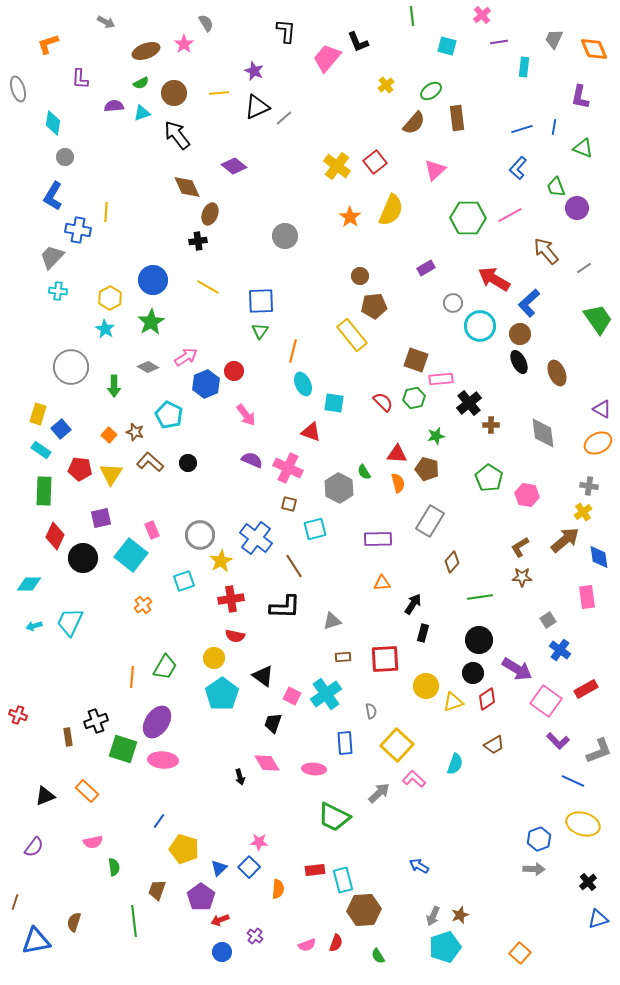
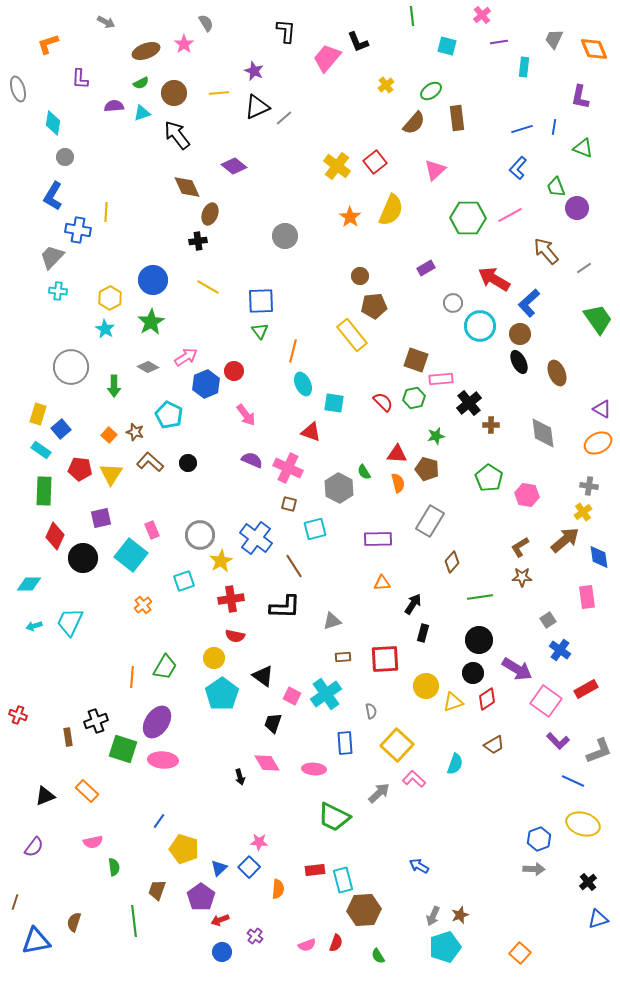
green triangle at (260, 331): rotated 12 degrees counterclockwise
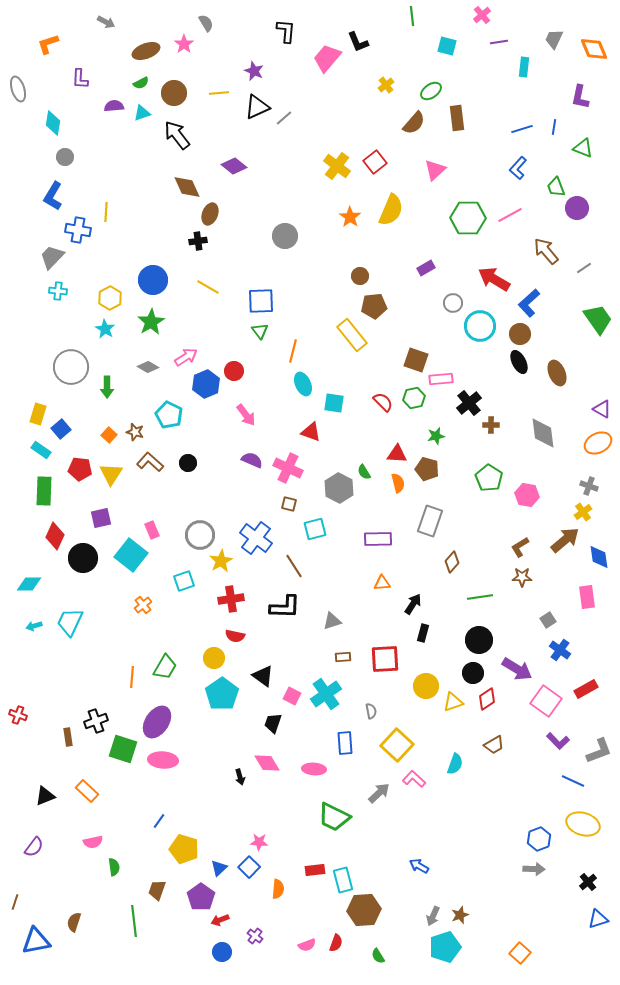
green arrow at (114, 386): moved 7 px left, 1 px down
gray cross at (589, 486): rotated 12 degrees clockwise
gray rectangle at (430, 521): rotated 12 degrees counterclockwise
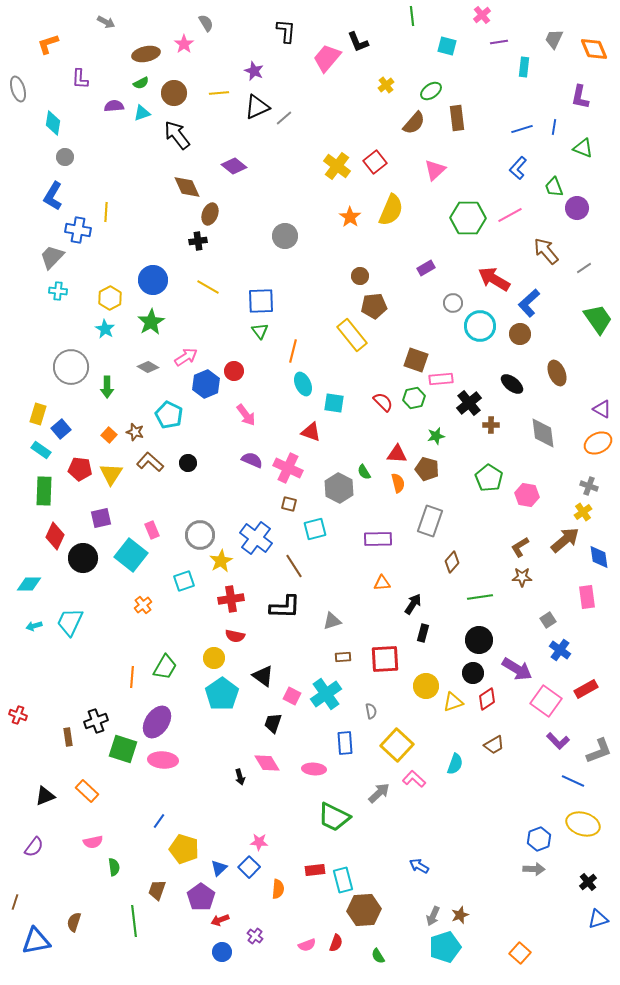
brown ellipse at (146, 51): moved 3 px down; rotated 8 degrees clockwise
green trapezoid at (556, 187): moved 2 px left
black ellipse at (519, 362): moved 7 px left, 22 px down; rotated 25 degrees counterclockwise
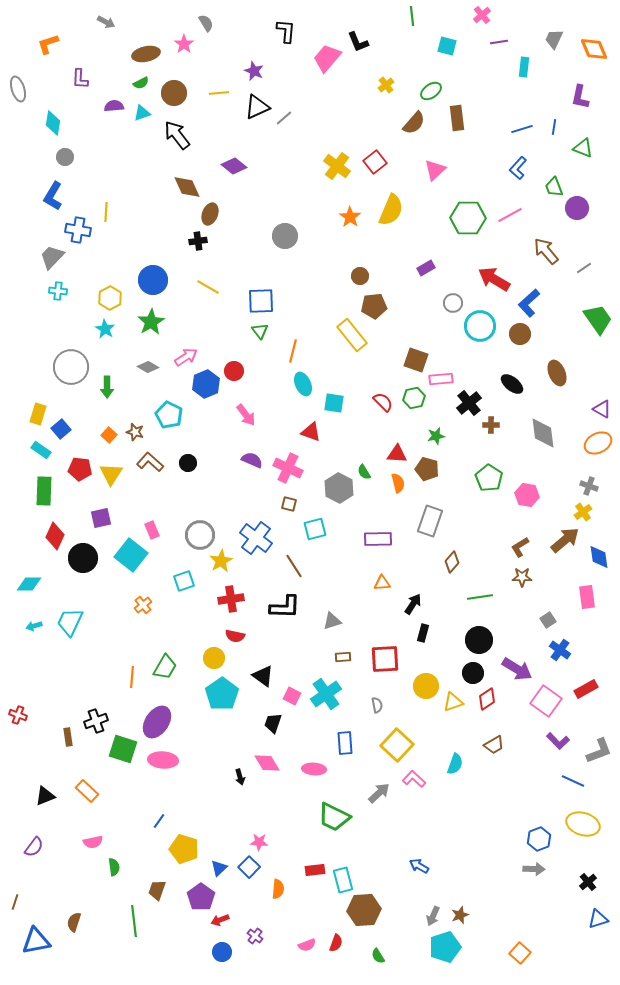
gray semicircle at (371, 711): moved 6 px right, 6 px up
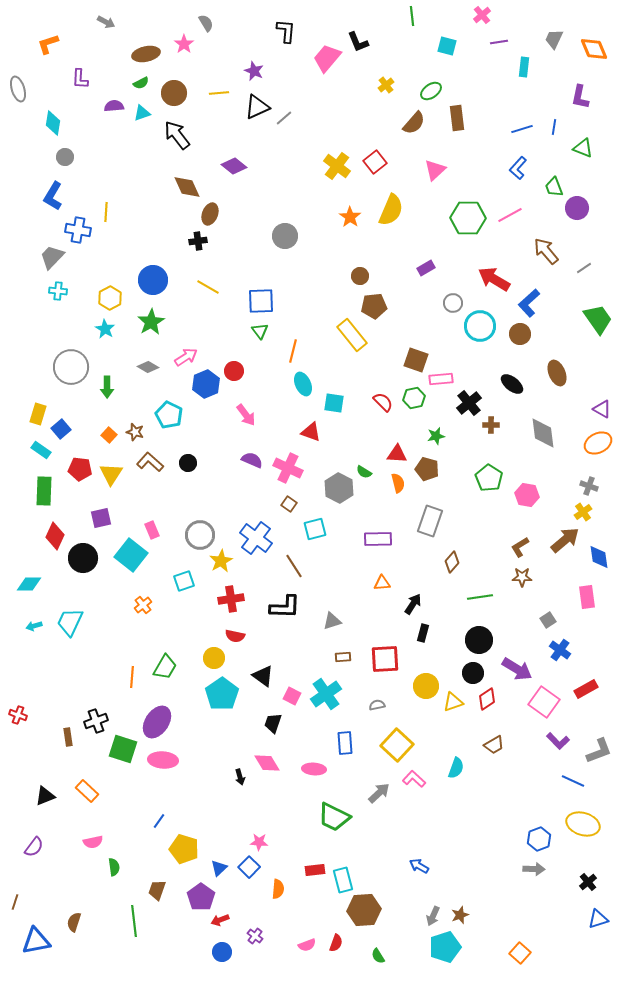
green semicircle at (364, 472): rotated 28 degrees counterclockwise
brown square at (289, 504): rotated 21 degrees clockwise
pink square at (546, 701): moved 2 px left, 1 px down
gray semicircle at (377, 705): rotated 91 degrees counterclockwise
cyan semicircle at (455, 764): moved 1 px right, 4 px down
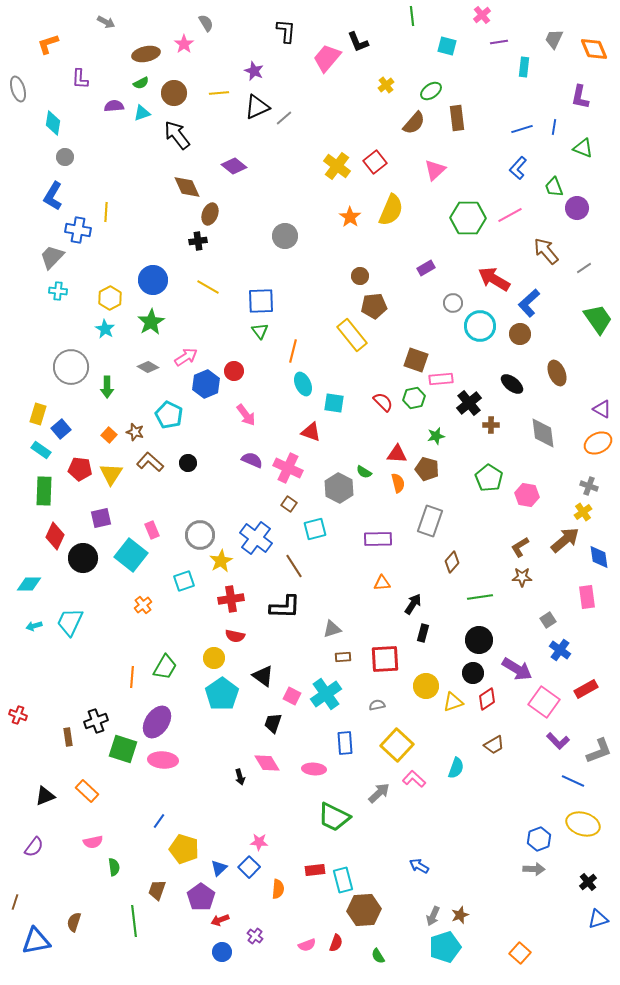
gray triangle at (332, 621): moved 8 px down
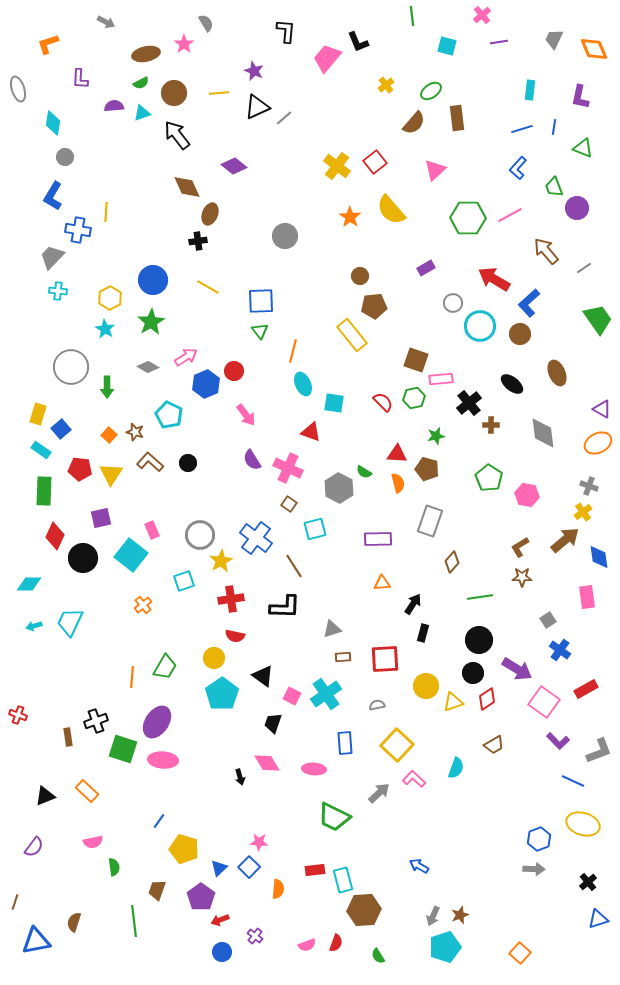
cyan rectangle at (524, 67): moved 6 px right, 23 px down
yellow semicircle at (391, 210): rotated 116 degrees clockwise
purple semicircle at (252, 460): rotated 145 degrees counterclockwise
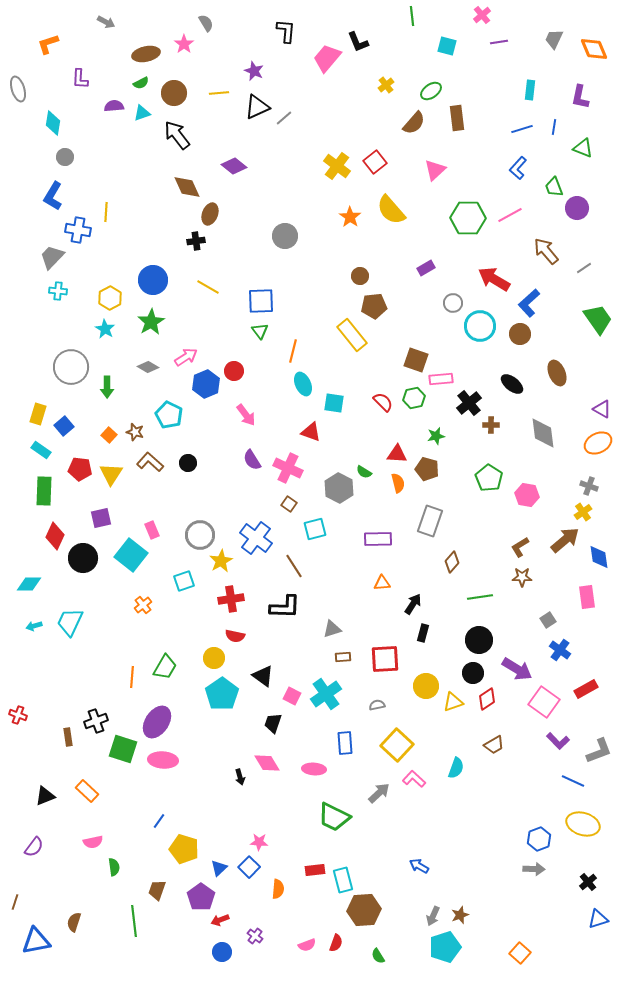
black cross at (198, 241): moved 2 px left
blue square at (61, 429): moved 3 px right, 3 px up
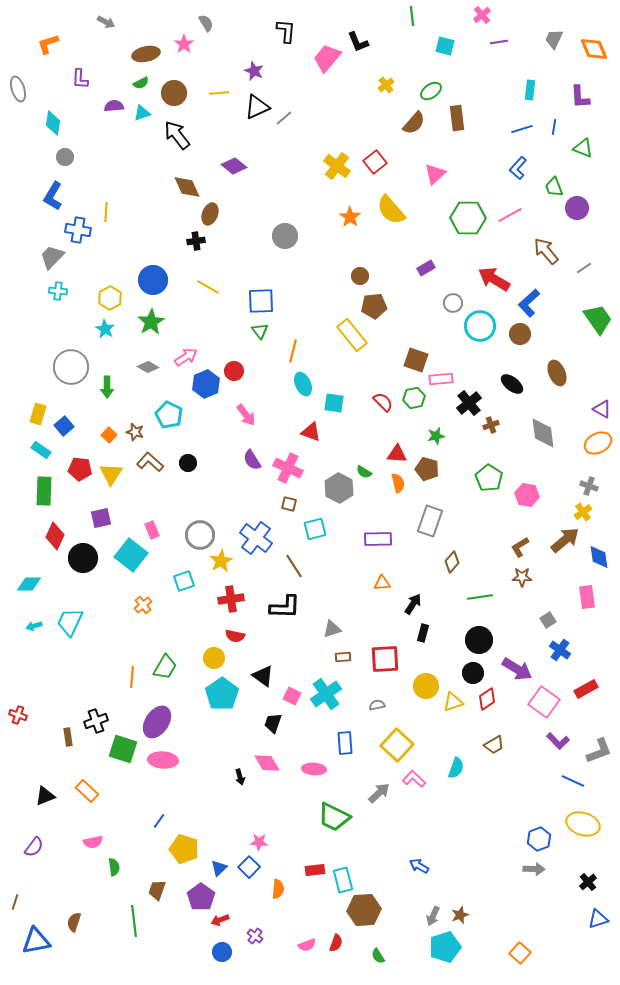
cyan square at (447, 46): moved 2 px left
purple L-shape at (580, 97): rotated 15 degrees counterclockwise
pink triangle at (435, 170): moved 4 px down
brown cross at (491, 425): rotated 21 degrees counterclockwise
brown square at (289, 504): rotated 21 degrees counterclockwise
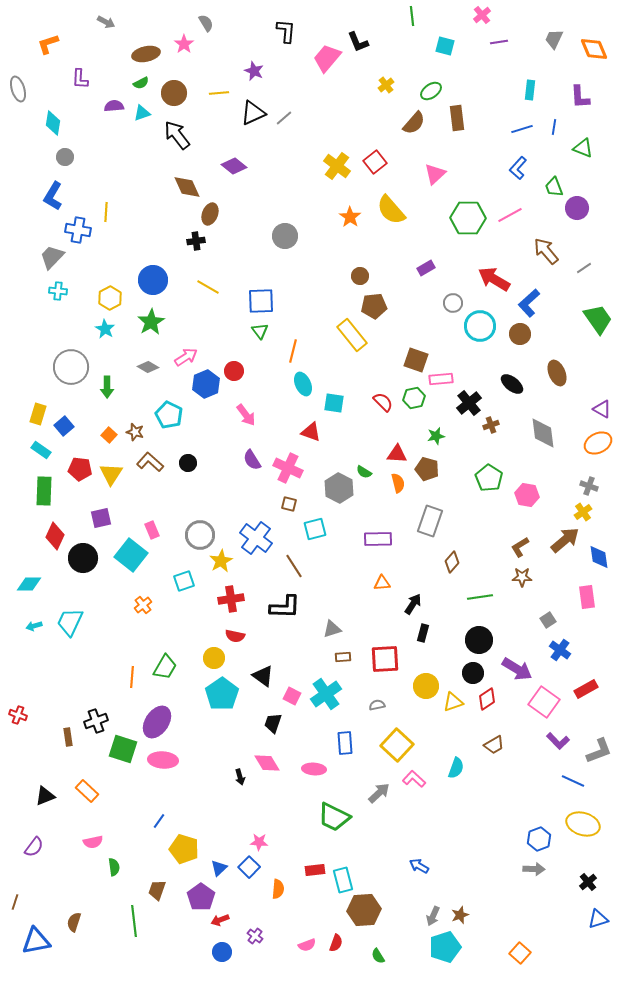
black triangle at (257, 107): moved 4 px left, 6 px down
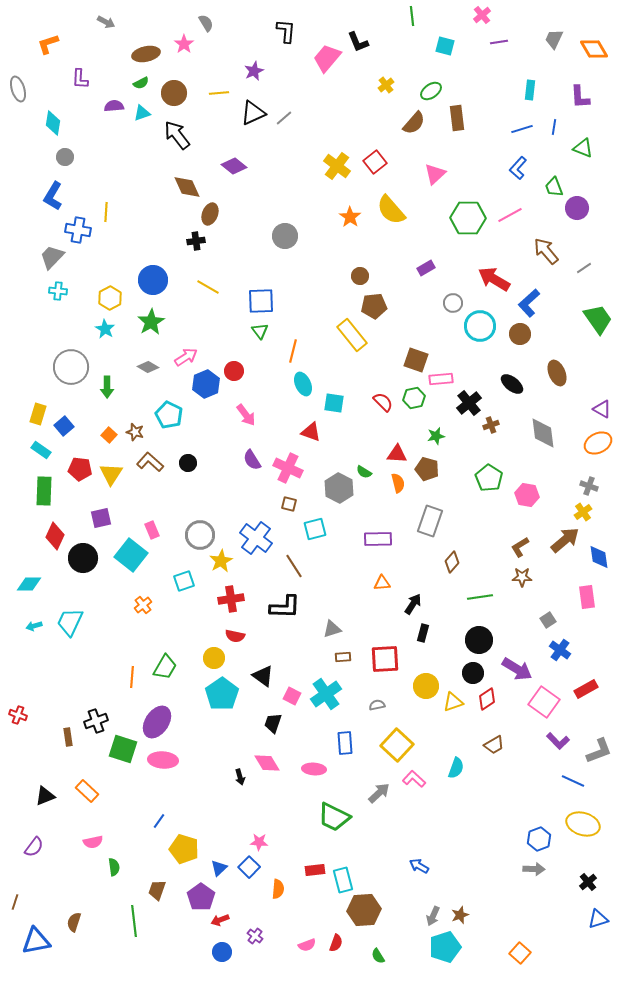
orange diamond at (594, 49): rotated 8 degrees counterclockwise
purple star at (254, 71): rotated 24 degrees clockwise
